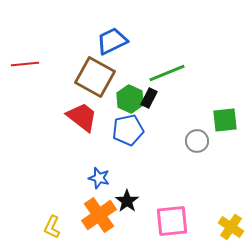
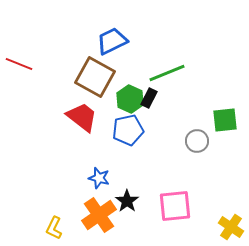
red line: moved 6 px left; rotated 28 degrees clockwise
pink square: moved 3 px right, 15 px up
yellow L-shape: moved 2 px right, 1 px down
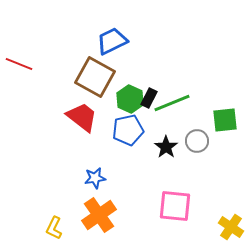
green line: moved 5 px right, 30 px down
blue star: moved 4 px left; rotated 25 degrees counterclockwise
black star: moved 39 px right, 54 px up
pink square: rotated 12 degrees clockwise
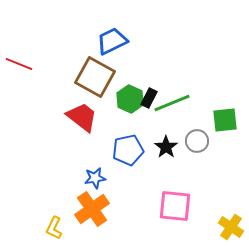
blue pentagon: moved 20 px down
orange cross: moved 7 px left, 6 px up
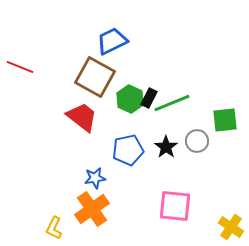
red line: moved 1 px right, 3 px down
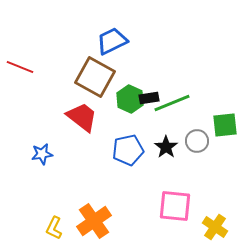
black rectangle: rotated 54 degrees clockwise
green square: moved 5 px down
blue star: moved 53 px left, 24 px up
orange cross: moved 2 px right, 12 px down
yellow cross: moved 16 px left
